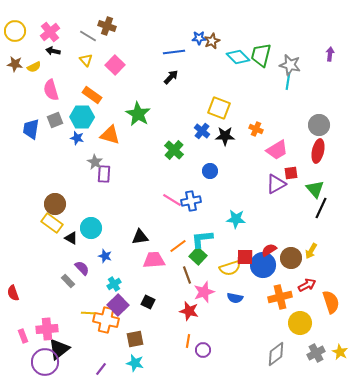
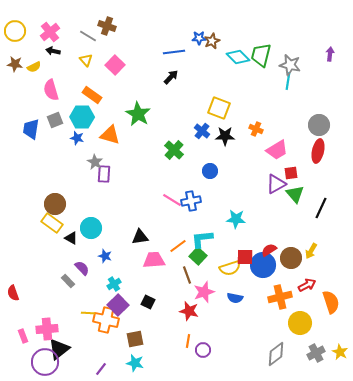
green triangle at (315, 189): moved 20 px left, 5 px down
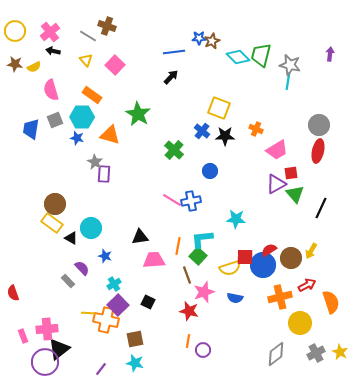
orange line at (178, 246): rotated 42 degrees counterclockwise
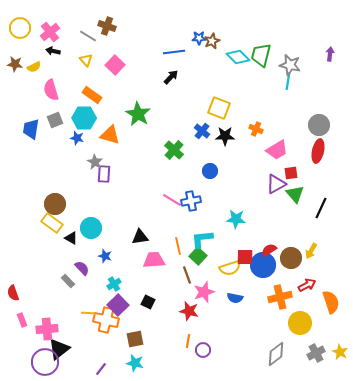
yellow circle at (15, 31): moved 5 px right, 3 px up
cyan hexagon at (82, 117): moved 2 px right, 1 px down
orange line at (178, 246): rotated 24 degrees counterclockwise
pink rectangle at (23, 336): moved 1 px left, 16 px up
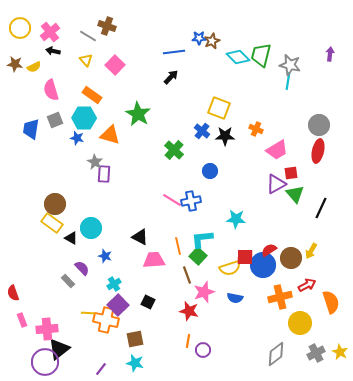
black triangle at (140, 237): rotated 36 degrees clockwise
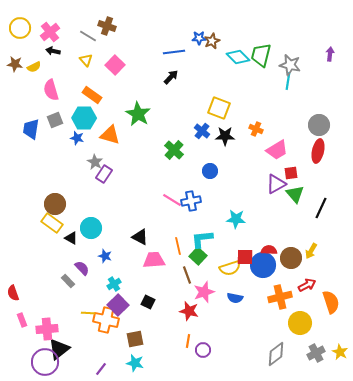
purple rectangle at (104, 174): rotated 30 degrees clockwise
red semicircle at (269, 250): rotated 35 degrees clockwise
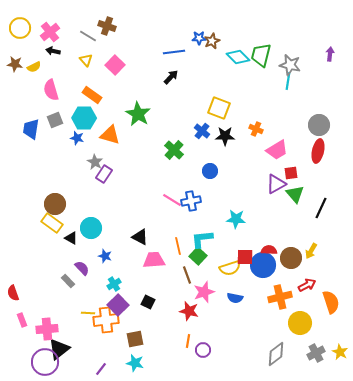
orange cross at (106, 320): rotated 20 degrees counterclockwise
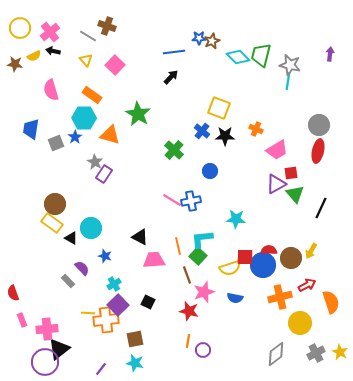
yellow semicircle at (34, 67): moved 11 px up
gray square at (55, 120): moved 1 px right, 23 px down
blue star at (77, 138): moved 2 px left, 1 px up; rotated 24 degrees clockwise
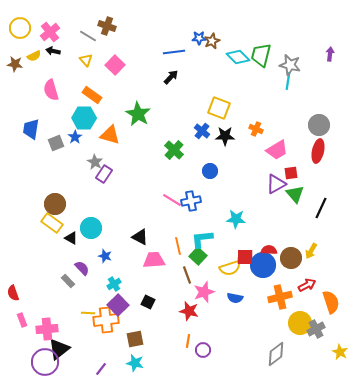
gray cross at (316, 353): moved 24 px up
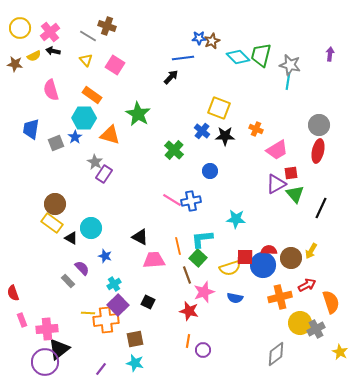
blue line at (174, 52): moved 9 px right, 6 px down
pink square at (115, 65): rotated 12 degrees counterclockwise
green square at (198, 256): moved 2 px down
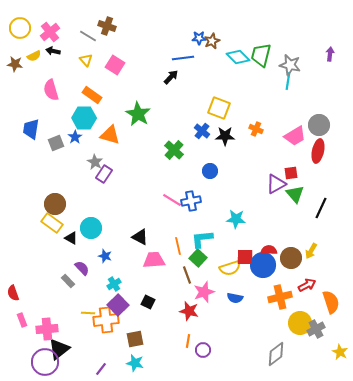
pink trapezoid at (277, 150): moved 18 px right, 14 px up
